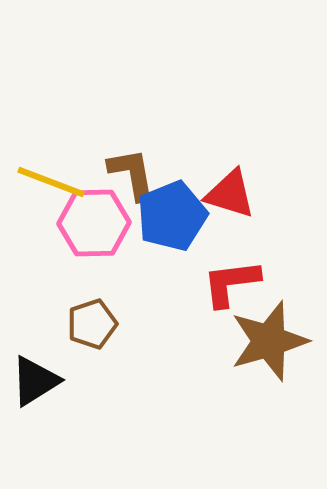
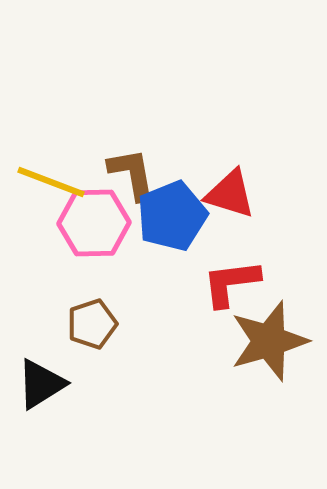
black triangle: moved 6 px right, 3 px down
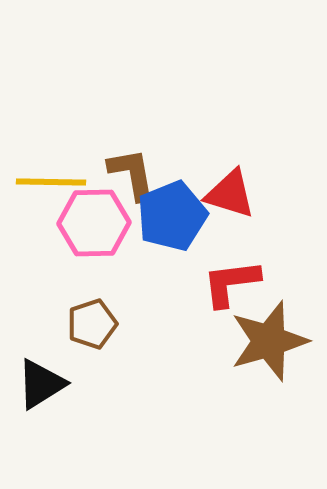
yellow line: rotated 20 degrees counterclockwise
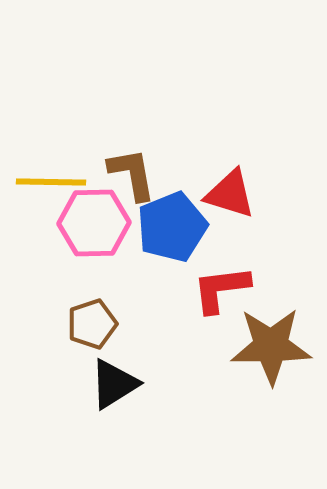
blue pentagon: moved 11 px down
red L-shape: moved 10 px left, 6 px down
brown star: moved 2 px right, 5 px down; rotated 16 degrees clockwise
black triangle: moved 73 px right
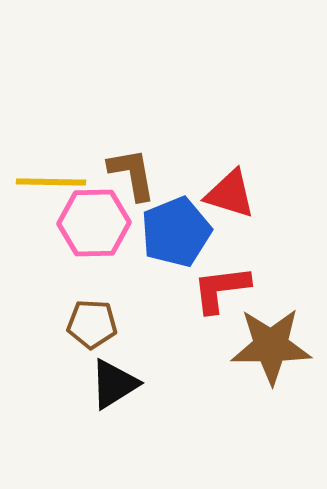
blue pentagon: moved 4 px right, 5 px down
brown pentagon: rotated 21 degrees clockwise
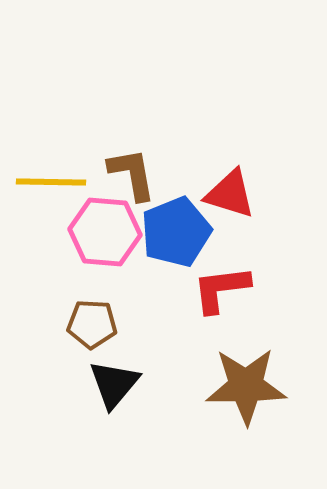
pink hexagon: moved 11 px right, 9 px down; rotated 6 degrees clockwise
brown star: moved 25 px left, 40 px down
black triangle: rotated 18 degrees counterclockwise
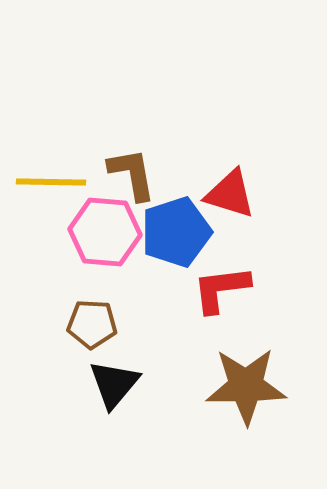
blue pentagon: rotated 4 degrees clockwise
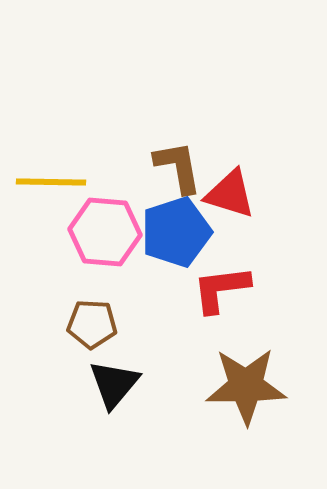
brown L-shape: moved 46 px right, 7 px up
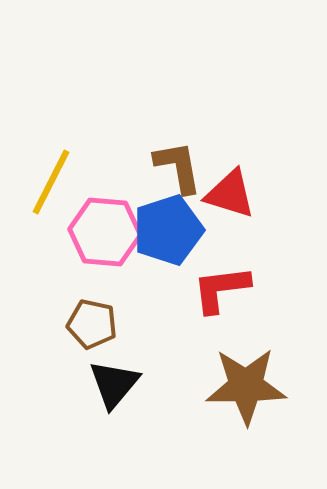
yellow line: rotated 64 degrees counterclockwise
blue pentagon: moved 8 px left, 2 px up
brown pentagon: rotated 9 degrees clockwise
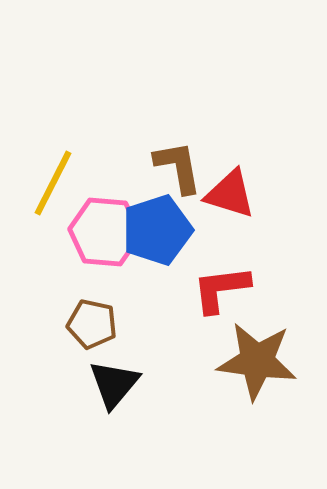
yellow line: moved 2 px right, 1 px down
blue pentagon: moved 11 px left
brown star: moved 11 px right, 25 px up; rotated 8 degrees clockwise
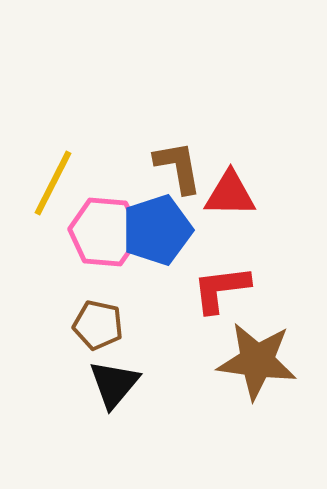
red triangle: rotated 16 degrees counterclockwise
brown pentagon: moved 6 px right, 1 px down
